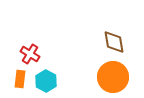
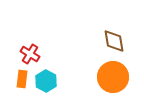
brown diamond: moved 1 px up
orange rectangle: moved 2 px right
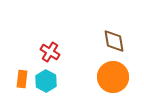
red cross: moved 20 px right, 2 px up
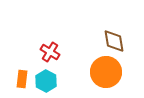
orange circle: moved 7 px left, 5 px up
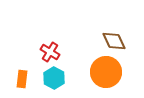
brown diamond: rotated 15 degrees counterclockwise
cyan hexagon: moved 8 px right, 3 px up
